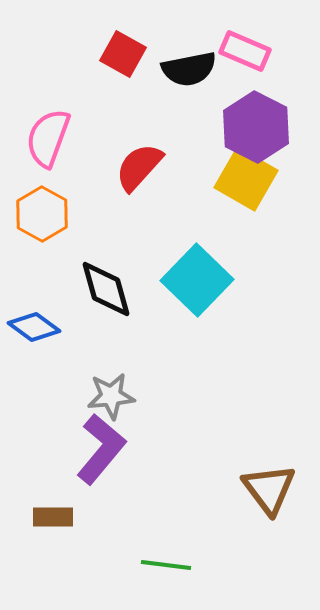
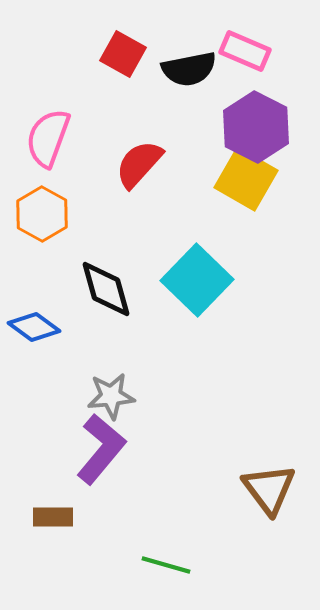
red semicircle: moved 3 px up
green line: rotated 9 degrees clockwise
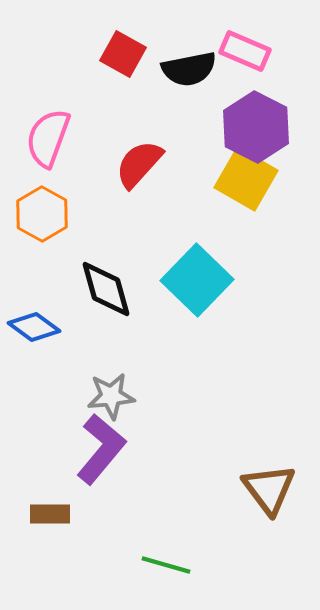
brown rectangle: moved 3 px left, 3 px up
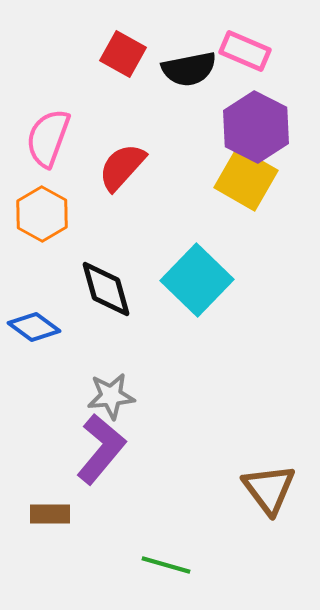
red semicircle: moved 17 px left, 3 px down
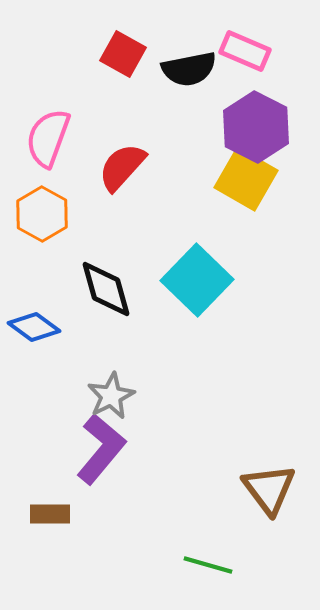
gray star: rotated 21 degrees counterclockwise
green line: moved 42 px right
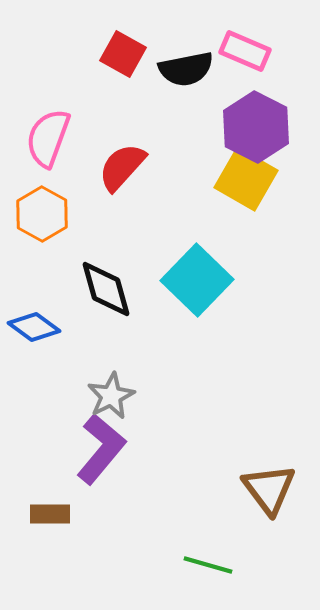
black semicircle: moved 3 px left
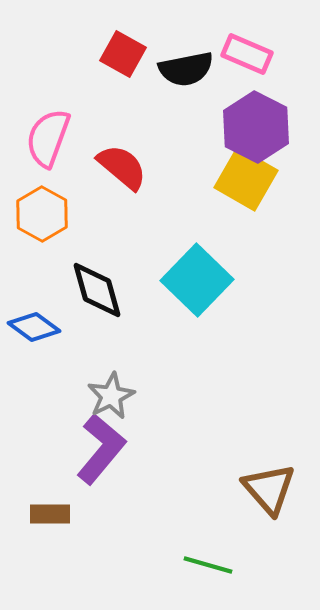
pink rectangle: moved 2 px right, 3 px down
red semicircle: rotated 88 degrees clockwise
black diamond: moved 9 px left, 1 px down
brown triangle: rotated 4 degrees counterclockwise
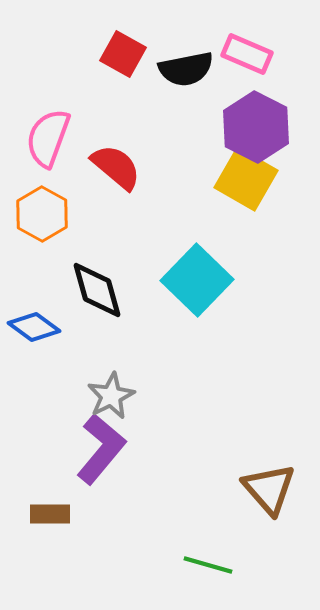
red semicircle: moved 6 px left
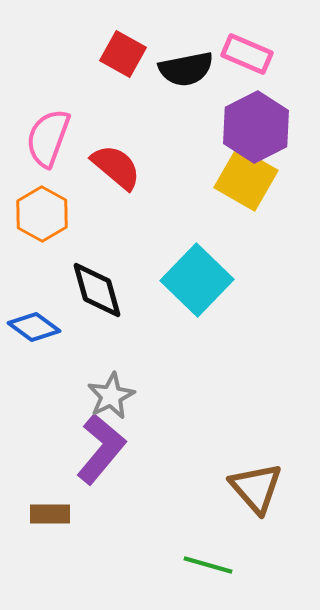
purple hexagon: rotated 6 degrees clockwise
brown triangle: moved 13 px left, 1 px up
